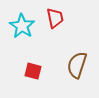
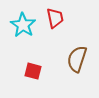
cyan star: moved 1 px right, 1 px up
brown semicircle: moved 6 px up
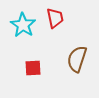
red square: moved 3 px up; rotated 18 degrees counterclockwise
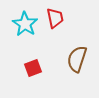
cyan star: moved 2 px right, 1 px up
red square: rotated 18 degrees counterclockwise
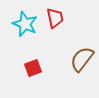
cyan star: rotated 10 degrees counterclockwise
brown semicircle: moved 5 px right; rotated 20 degrees clockwise
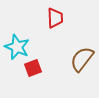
red trapezoid: rotated 10 degrees clockwise
cyan star: moved 8 px left, 23 px down
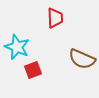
brown semicircle: rotated 104 degrees counterclockwise
red square: moved 2 px down
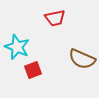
red trapezoid: rotated 80 degrees clockwise
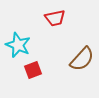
cyan star: moved 1 px right, 2 px up
brown semicircle: rotated 72 degrees counterclockwise
